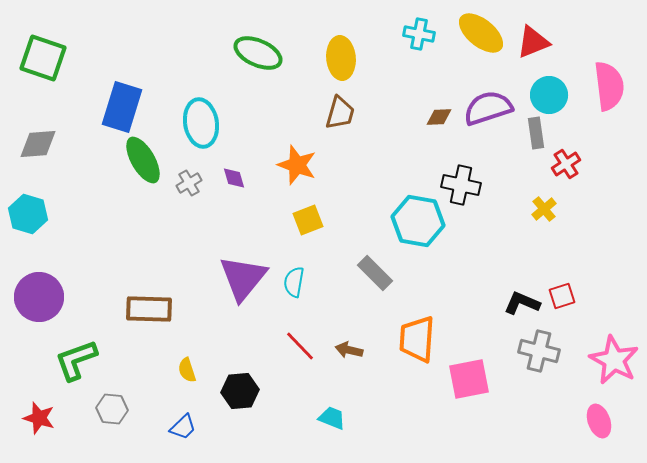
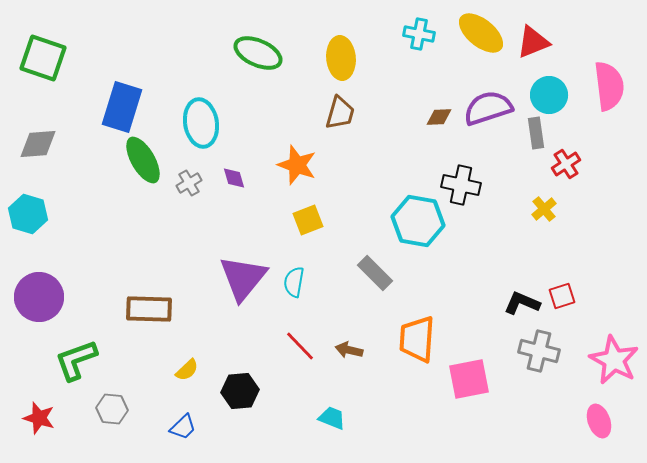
yellow semicircle at (187, 370): rotated 115 degrees counterclockwise
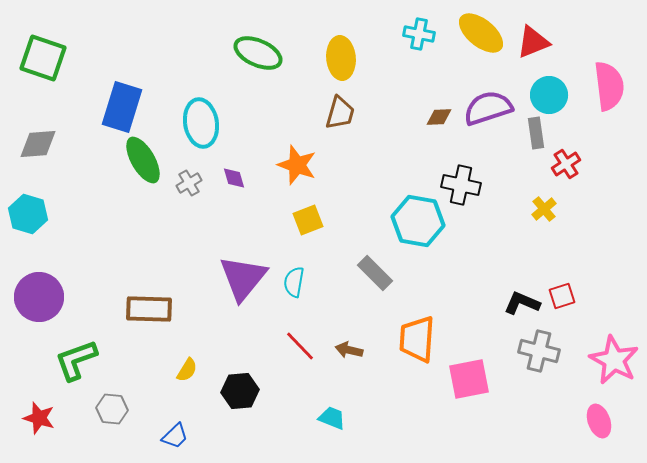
yellow semicircle at (187, 370): rotated 15 degrees counterclockwise
blue trapezoid at (183, 427): moved 8 px left, 9 px down
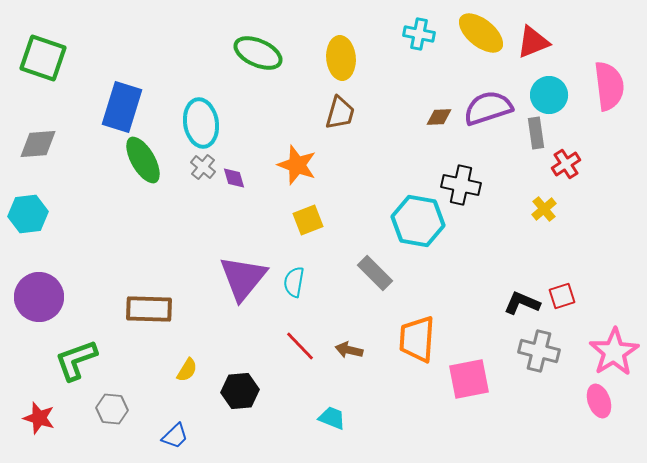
gray cross at (189, 183): moved 14 px right, 16 px up; rotated 20 degrees counterclockwise
cyan hexagon at (28, 214): rotated 24 degrees counterclockwise
pink star at (614, 360): moved 8 px up; rotated 12 degrees clockwise
pink ellipse at (599, 421): moved 20 px up
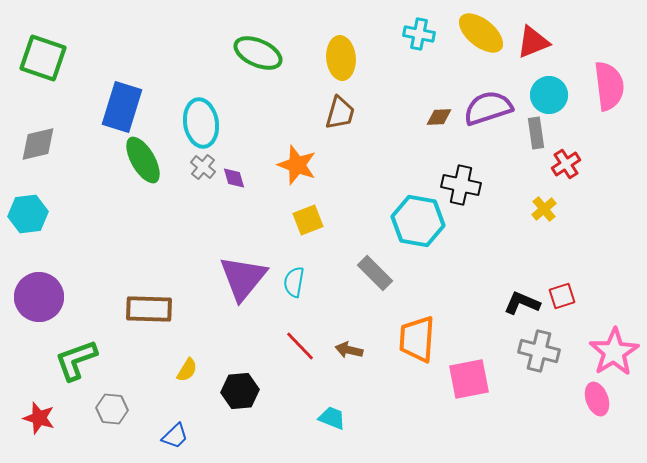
gray diamond at (38, 144): rotated 9 degrees counterclockwise
pink ellipse at (599, 401): moved 2 px left, 2 px up
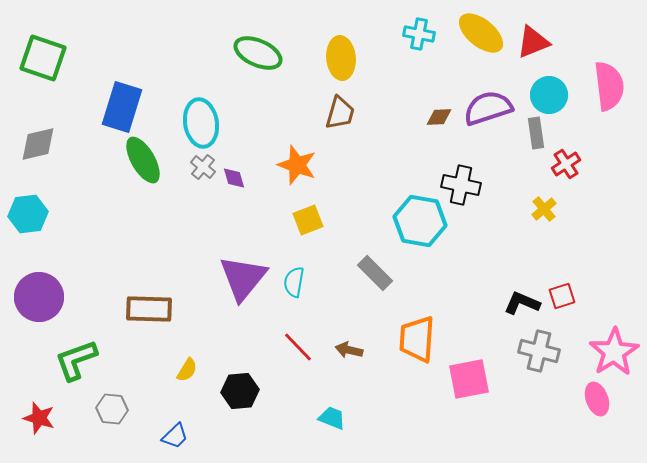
cyan hexagon at (418, 221): moved 2 px right
red line at (300, 346): moved 2 px left, 1 px down
